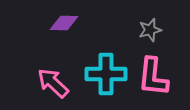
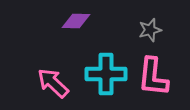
purple diamond: moved 12 px right, 2 px up
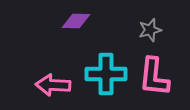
pink L-shape: moved 1 px right
pink arrow: moved 2 px down; rotated 40 degrees counterclockwise
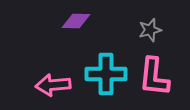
pink arrow: rotated 8 degrees counterclockwise
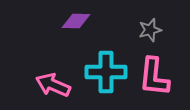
cyan cross: moved 2 px up
pink arrow: rotated 28 degrees clockwise
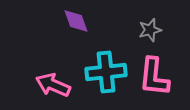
purple diamond: rotated 68 degrees clockwise
cyan cross: rotated 6 degrees counterclockwise
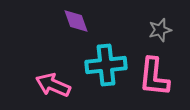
gray star: moved 10 px right
cyan cross: moved 7 px up
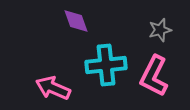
pink L-shape: moved 1 px up; rotated 21 degrees clockwise
pink arrow: moved 3 px down
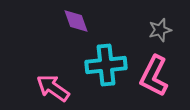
pink arrow: rotated 12 degrees clockwise
